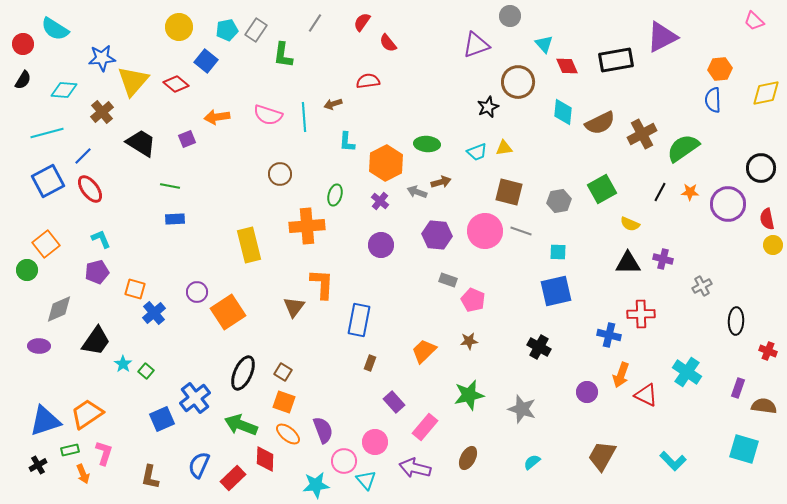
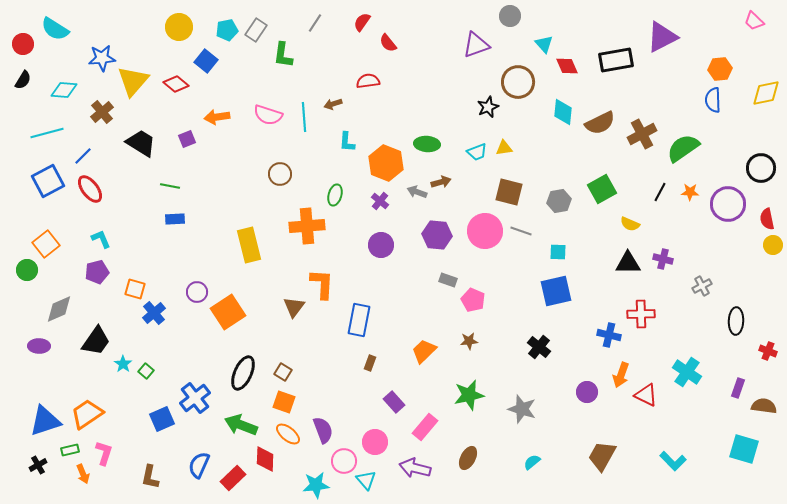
orange hexagon at (386, 163): rotated 12 degrees counterclockwise
black cross at (539, 347): rotated 10 degrees clockwise
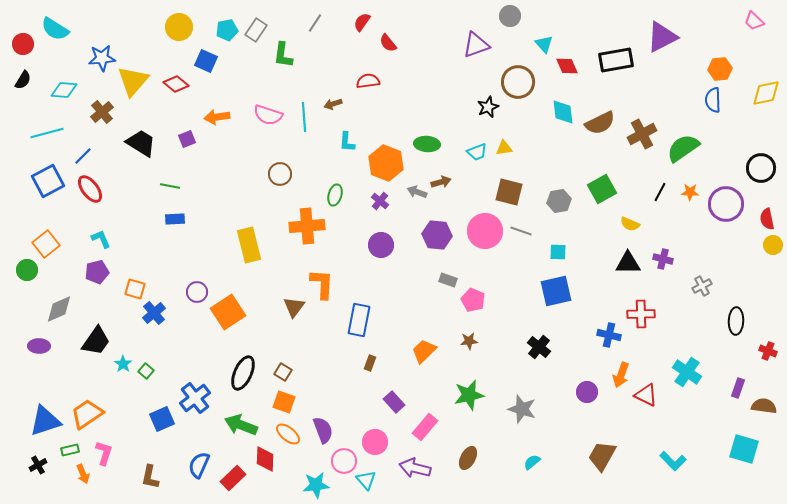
blue square at (206, 61): rotated 15 degrees counterclockwise
cyan diamond at (563, 112): rotated 12 degrees counterclockwise
purple circle at (728, 204): moved 2 px left
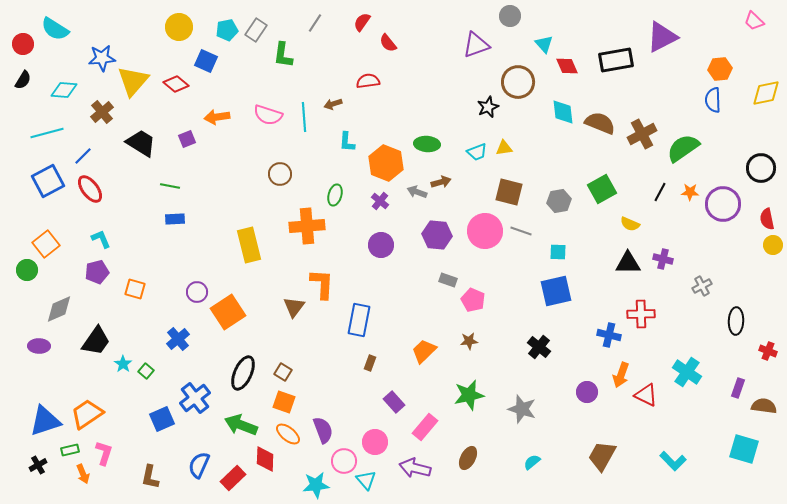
brown semicircle at (600, 123): rotated 132 degrees counterclockwise
purple circle at (726, 204): moved 3 px left
blue cross at (154, 313): moved 24 px right, 26 px down
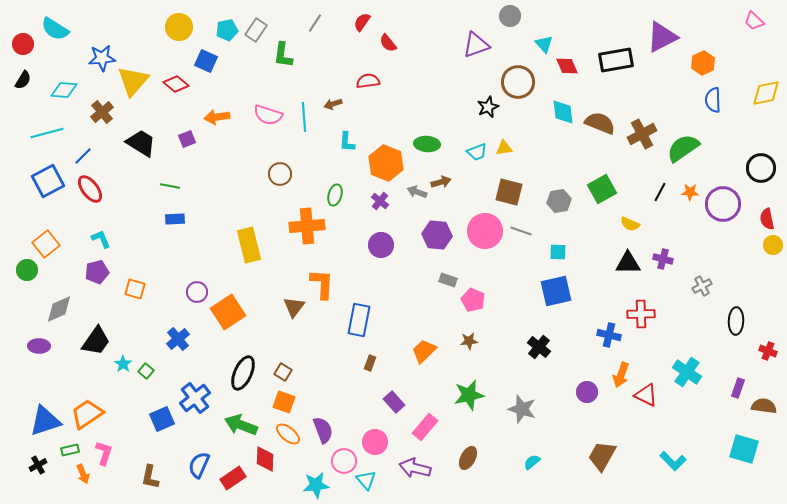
orange hexagon at (720, 69): moved 17 px left, 6 px up; rotated 20 degrees counterclockwise
red rectangle at (233, 478): rotated 10 degrees clockwise
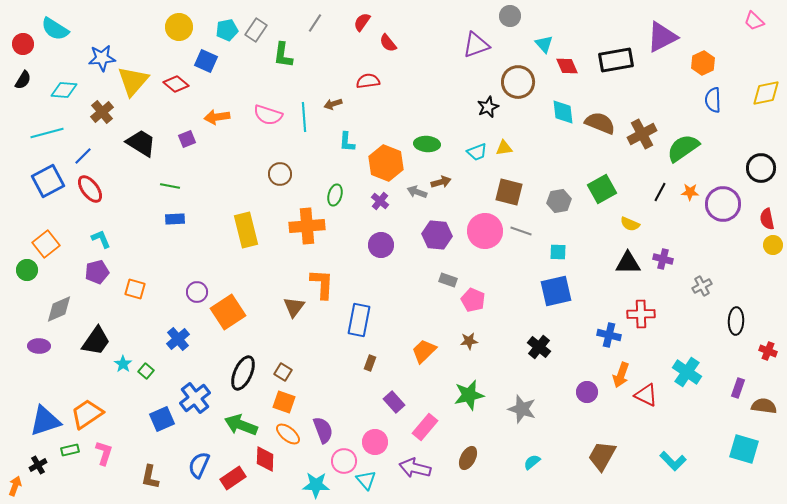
yellow rectangle at (249, 245): moved 3 px left, 15 px up
orange arrow at (83, 474): moved 68 px left, 12 px down; rotated 138 degrees counterclockwise
cyan star at (316, 485): rotated 8 degrees clockwise
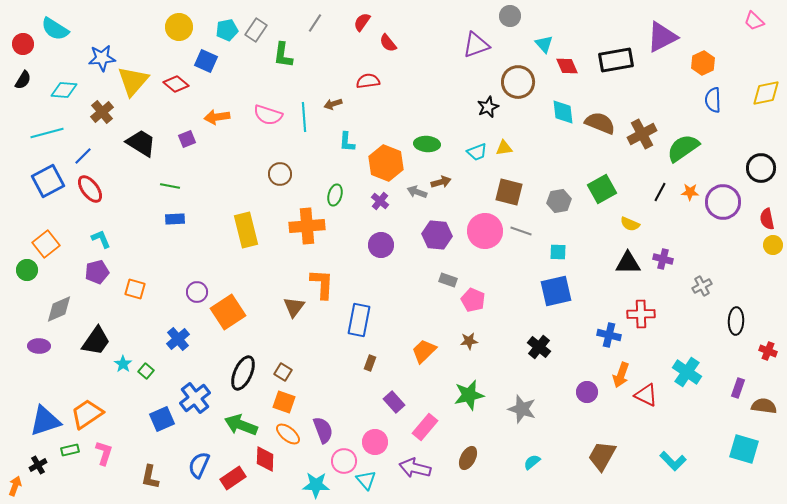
purple circle at (723, 204): moved 2 px up
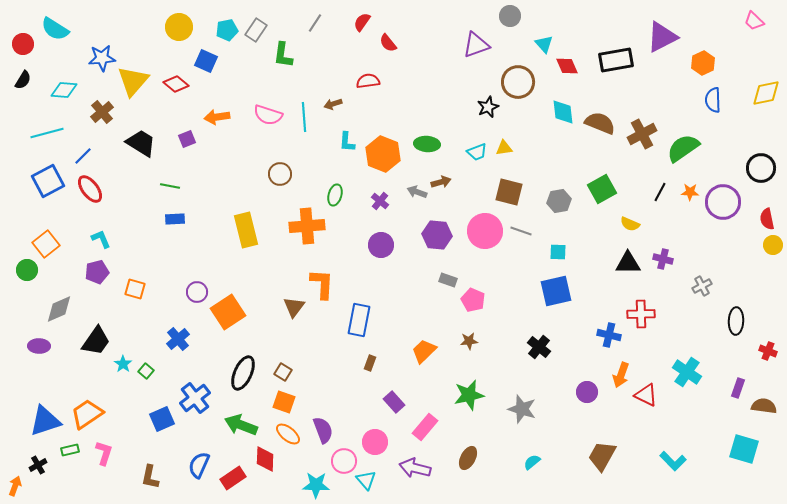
orange hexagon at (386, 163): moved 3 px left, 9 px up
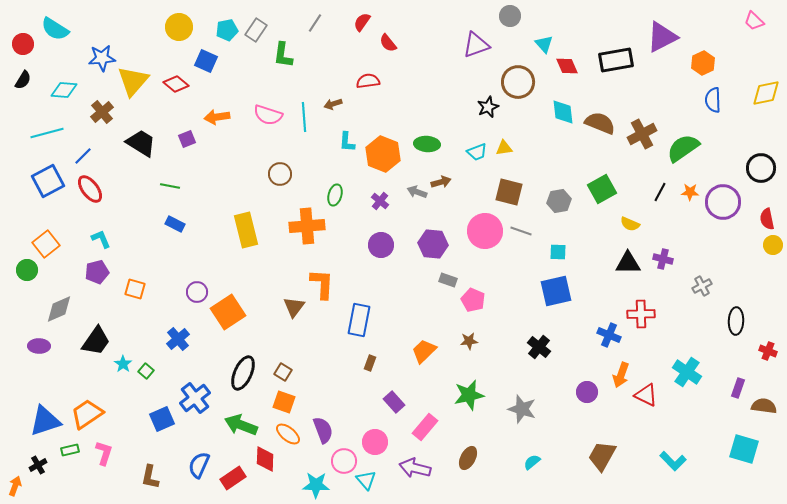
blue rectangle at (175, 219): moved 5 px down; rotated 30 degrees clockwise
purple hexagon at (437, 235): moved 4 px left, 9 px down
blue cross at (609, 335): rotated 10 degrees clockwise
